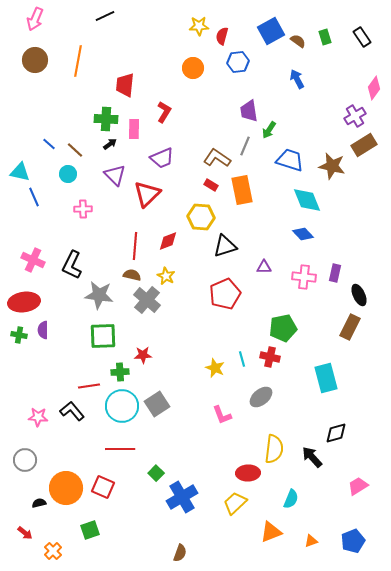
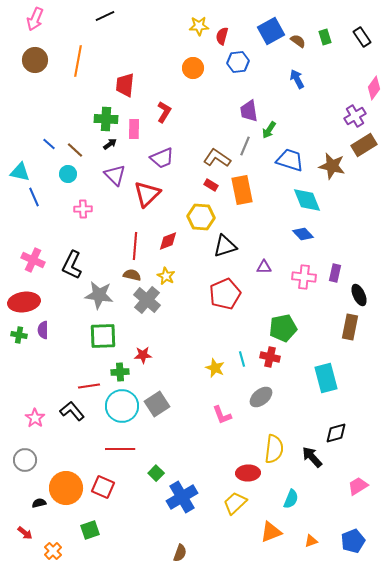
brown rectangle at (350, 327): rotated 15 degrees counterclockwise
pink star at (38, 417): moved 3 px left, 1 px down; rotated 30 degrees clockwise
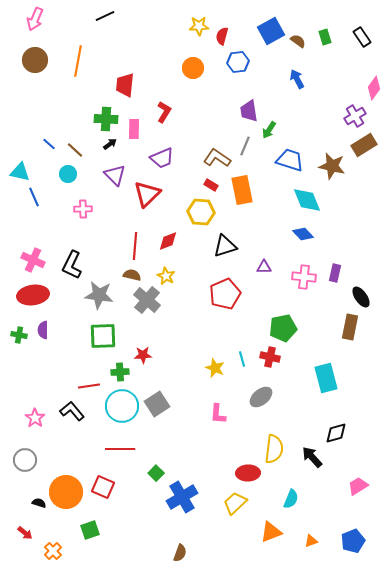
yellow hexagon at (201, 217): moved 5 px up
black ellipse at (359, 295): moved 2 px right, 2 px down; rotated 10 degrees counterclockwise
red ellipse at (24, 302): moved 9 px right, 7 px up
pink L-shape at (222, 415): moved 4 px left, 1 px up; rotated 25 degrees clockwise
orange circle at (66, 488): moved 4 px down
black semicircle at (39, 503): rotated 32 degrees clockwise
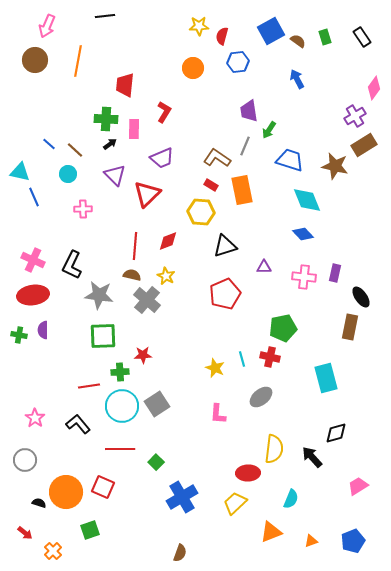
black line at (105, 16): rotated 18 degrees clockwise
pink arrow at (35, 19): moved 12 px right, 7 px down
brown star at (332, 166): moved 3 px right
black L-shape at (72, 411): moved 6 px right, 13 px down
green square at (156, 473): moved 11 px up
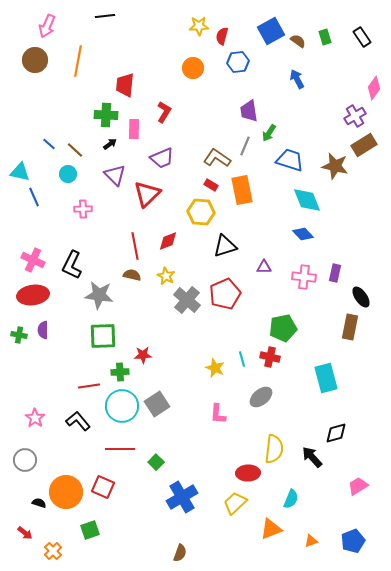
green cross at (106, 119): moved 4 px up
green arrow at (269, 130): moved 3 px down
red line at (135, 246): rotated 16 degrees counterclockwise
gray cross at (147, 300): moved 40 px right
black L-shape at (78, 424): moved 3 px up
orange triangle at (271, 532): moved 3 px up
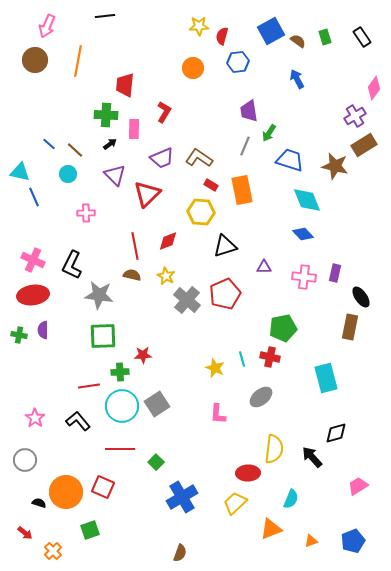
brown L-shape at (217, 158): moved 18 px left
pink cross at (83, 209): moved 3 px right, 4 px down
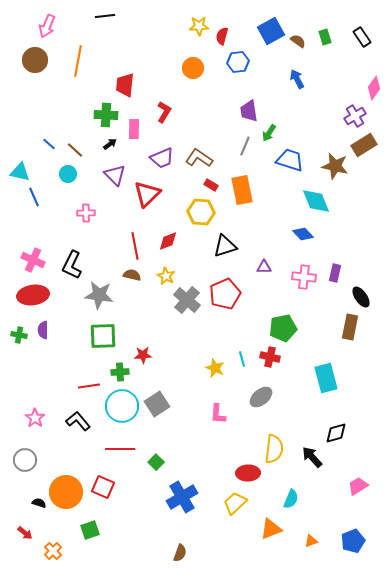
cyan diamond at (307, 200): moved 9 px right, 1 px down
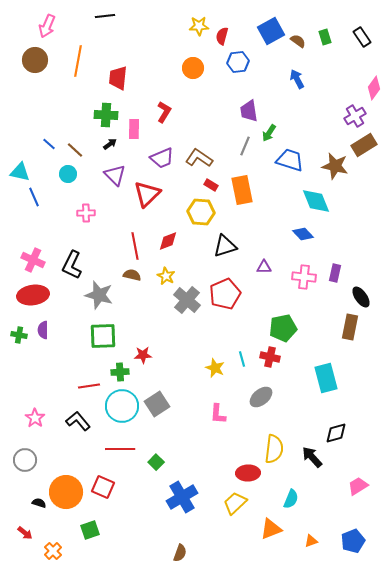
red trapezoid at (125, 85): moved 7 px left, 7 px up
gray star at (99, 295): rotated 8 degrees clockwise
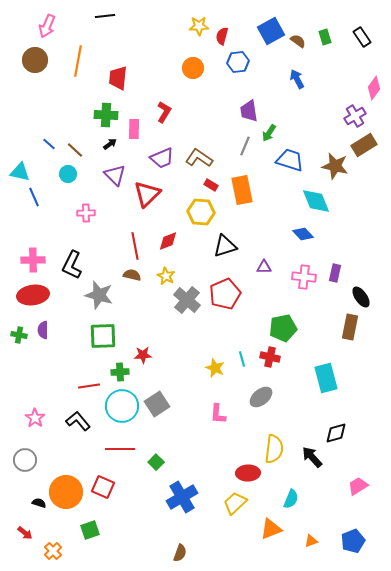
pink cross at (33, 260): rotated 25 degrees counterclockwise
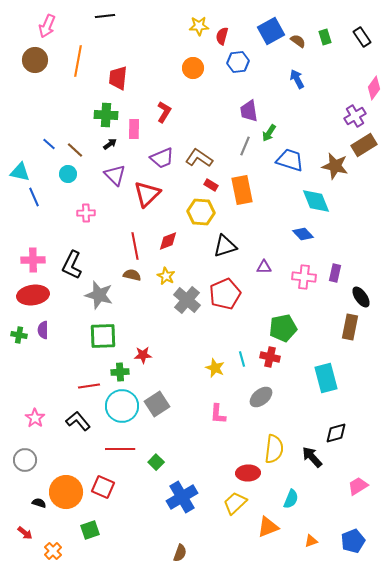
orange triangle at (271, 529): moved 3 px left, 2 px up
